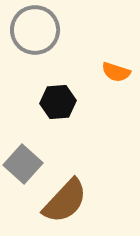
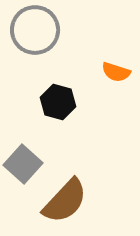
black hexagon: rotated 20 degrees clockwise
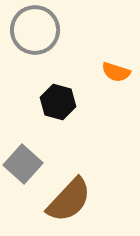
brown semicircle: moved 4 px right, 1 px up
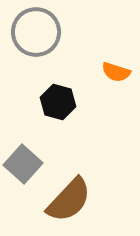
gray circle: moved 1 px right, 2 px down
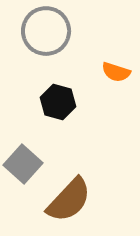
gray circle: moved 10 px right, 1 px up
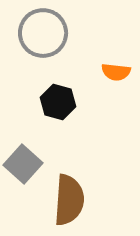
gray circle: moved 3 px left, 2 px down
orange semicircle: rotated 12 degrees counterclockwise
brown semicircle: rotated 39 degrees counterclockwise
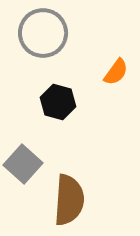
orange semicircle: rotated 60 degrees counterclockwise
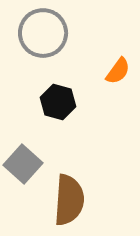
orange semicircle: moved 2 px right, 1 px up
